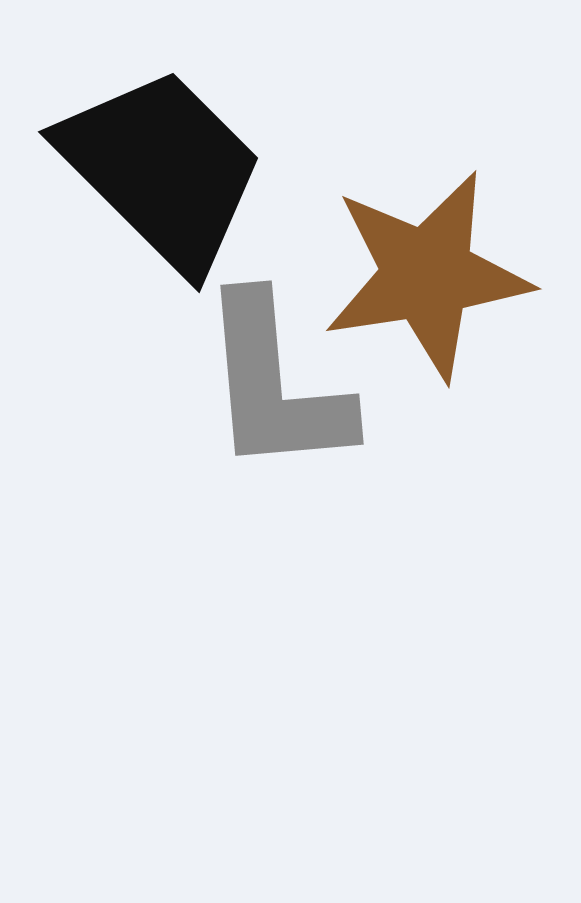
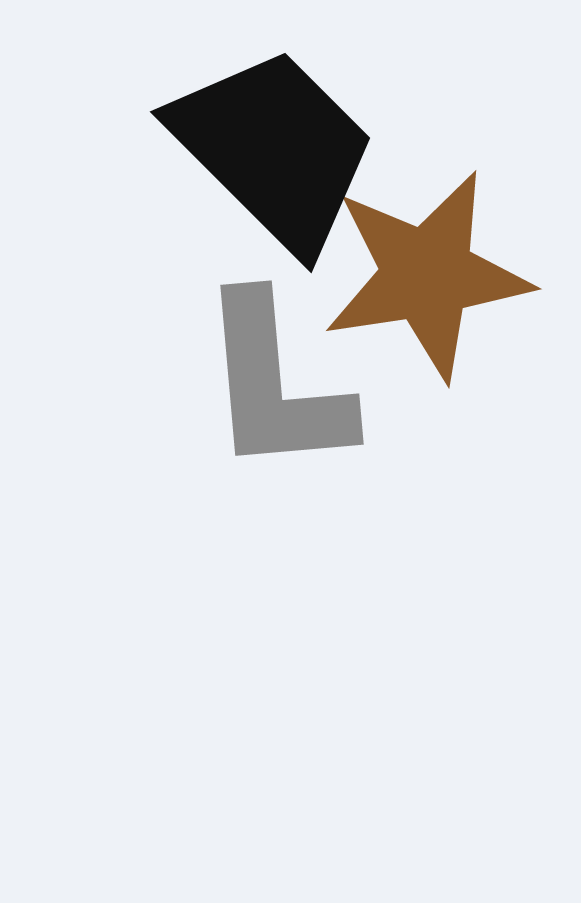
black trapezoid: moved 112 px right, 20 px up
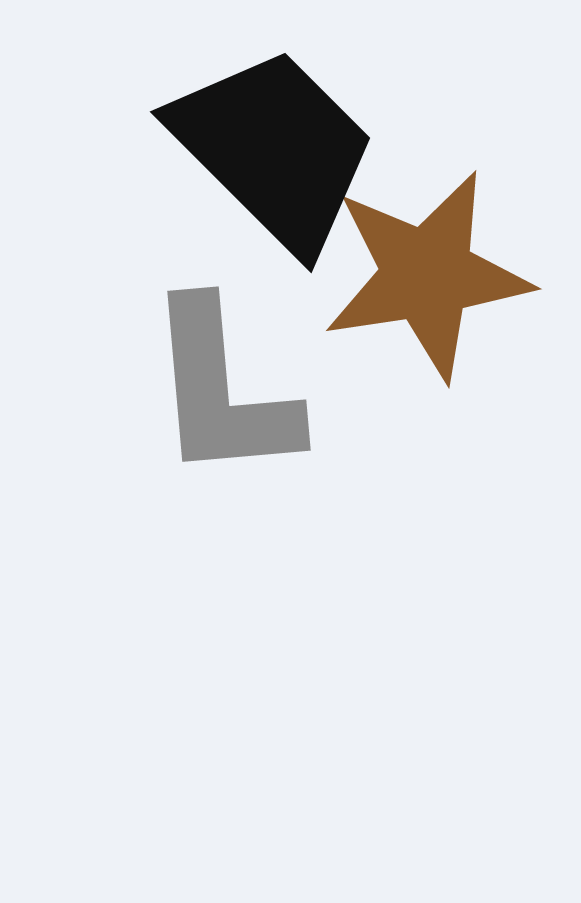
gray L-shape: moved 53 px left, 6 px down
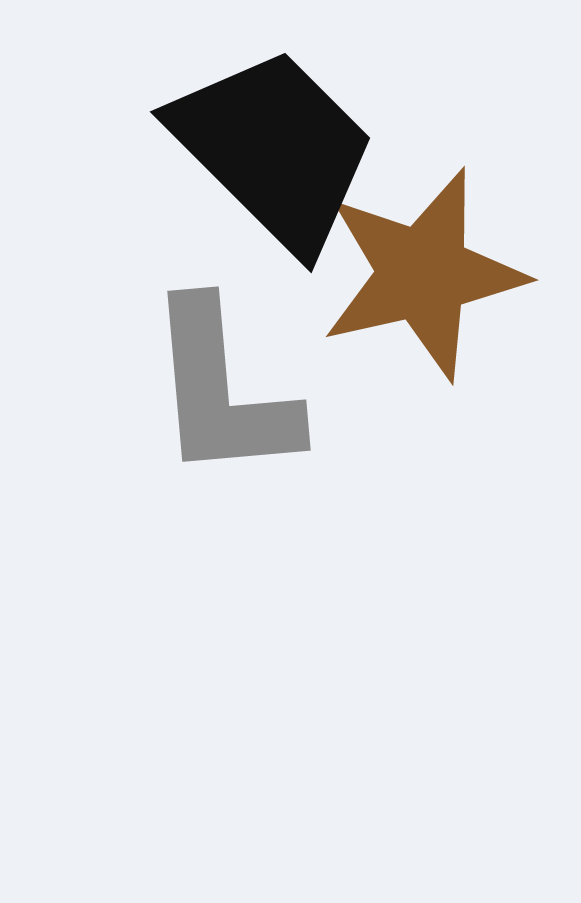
brown star: moved 4 px left, 1 px up; rotated 4 degrees counterclockwise
